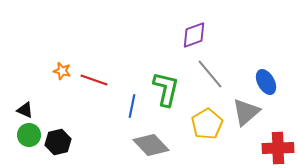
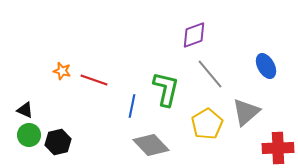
blue ellipse: moved 16 px up
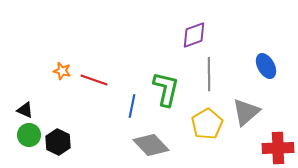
gray line: moved 1 px left; rotated 40 degrees clockwise
black hexagon: rotated 20 degrees counterclockwise
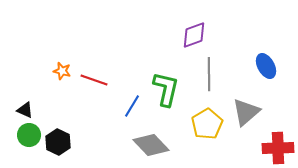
blue line: rotated 20 degrees clockwise
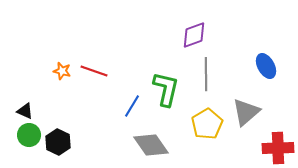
gray line: moved 3 px left
red line: moved 9 px up
black triangle: moved 1 px down
gray diamond: rotated 9 degrees clockwise
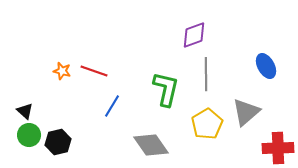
blue line: moved 20 px left
black triangle: rotated 18 degrees clockwise
black hexagon: rotated 20 degrees clockwise
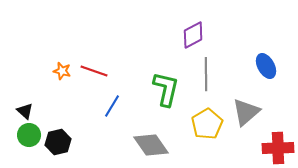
purple diamond: moved 1 px left; rotated 8 degrees counterclockwise
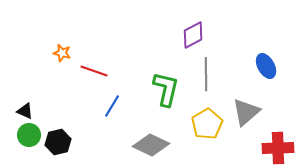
orange star: moved 18 px up
black triangle: rotated 18 degrees counterclockwise
gray diamond: rotated 30 degrees counterclockwise
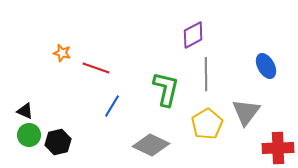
red line: moved 2 px right, 3 px up
gray triangle: rotated 12 degrees counterclockwise
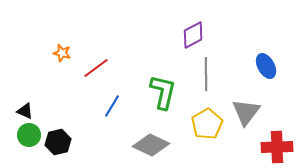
red line: rotated 56 degrees counterclockwise
green L-shape: moved 3 px left, 3 px down
red cross: moved 1 px left, 1 px up
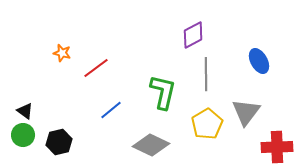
blue ellipse: moved 7 px left, 5 px up
blue line: moved 1 px left, 4 px down; rotated 20 degrees clockwise
black triangle: rotated 12 degrees clockwise
green circle: moved 6 px left
black hexagon: moved 1 px right
